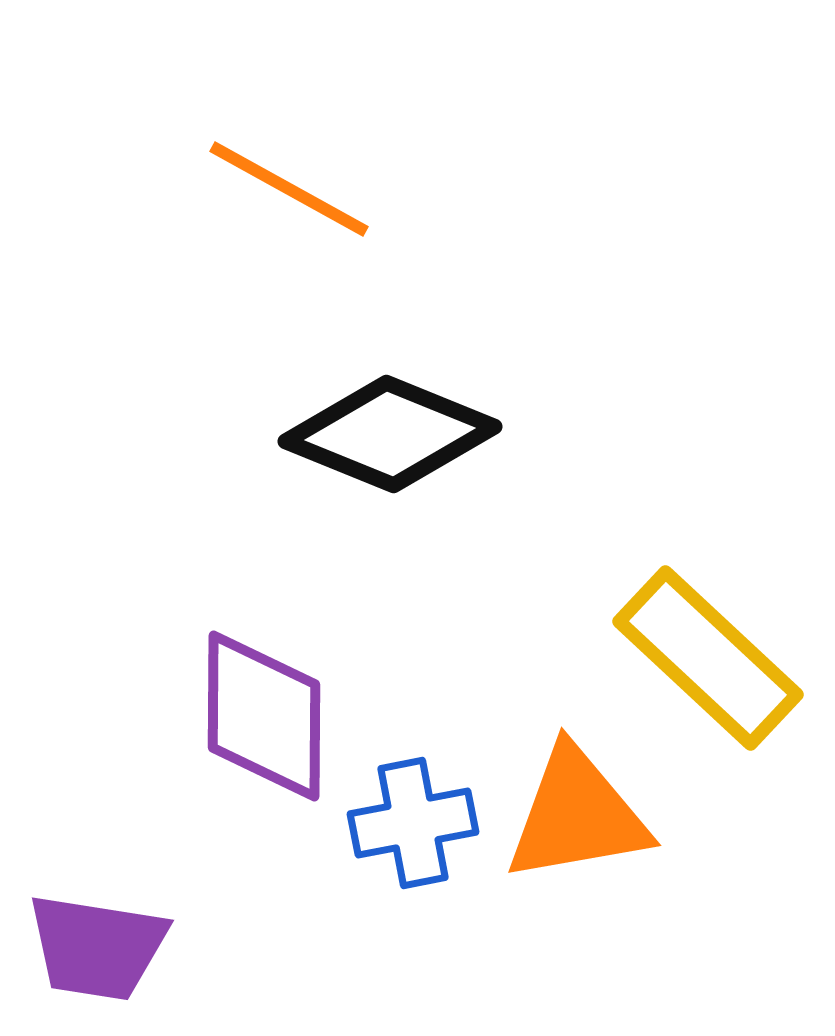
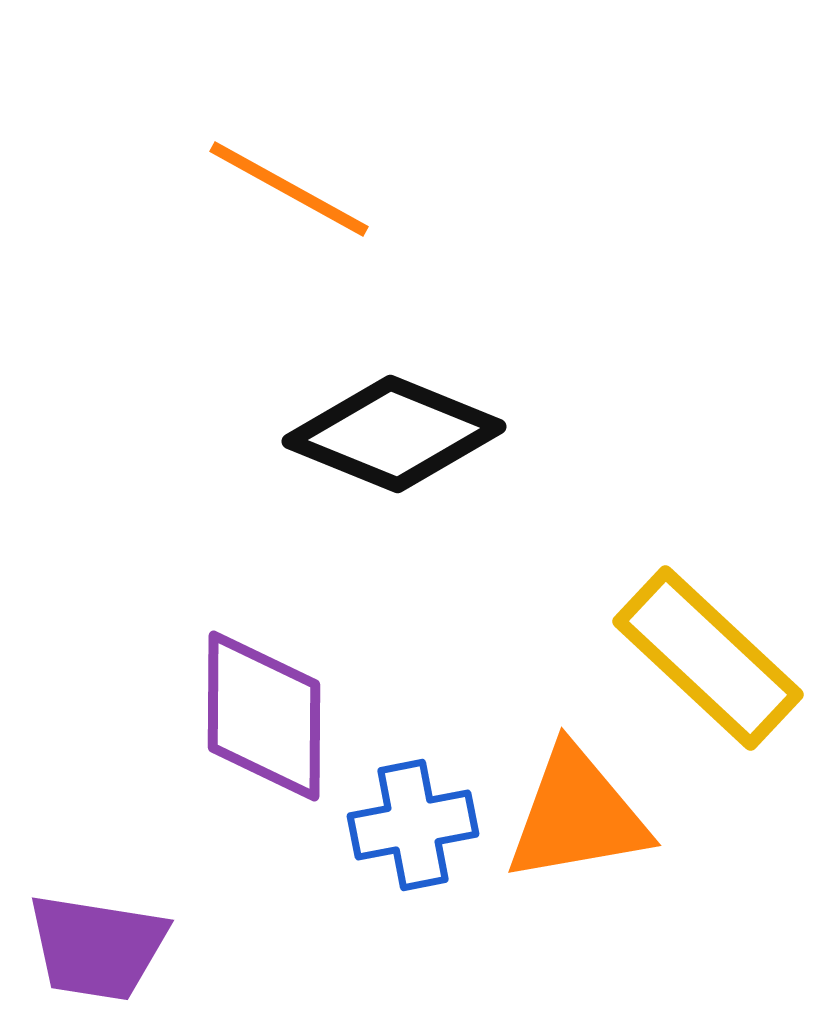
black diamond: moved 4 px right
blue cross: moved 2 px down
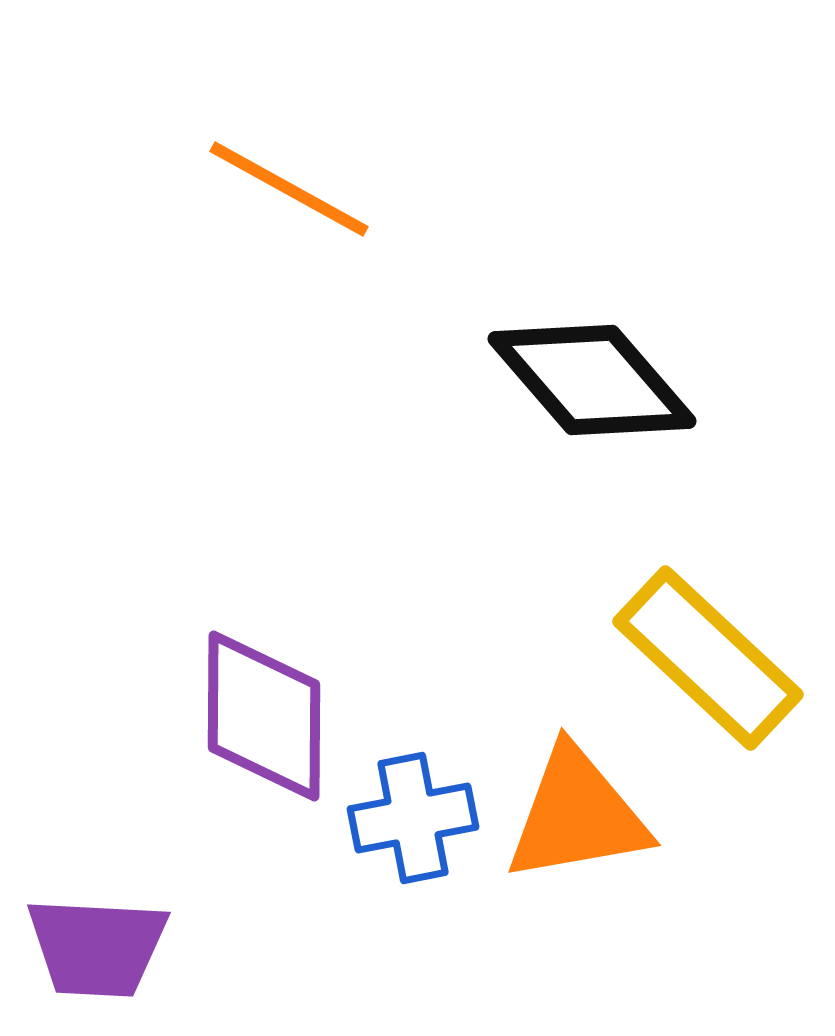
black diamond: moved 198 px right, 54 px up; rotated 27 degrees clockwise
blue cross: moved 7 px up
purple trapezoid: rotated 6 degrees counterclockwise
